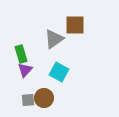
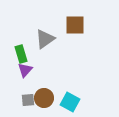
gray triangle: moved 9 px left
cyan square: moved 11 px right, 30 px down
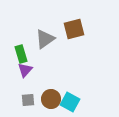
brown square: moved 1 px left, 4 px down; rotated 15 degrees counterclockwise
brown circle: moved 7 px right, 1 px down
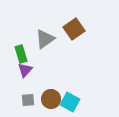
brown square: rotated 20 degrees counterclockwise
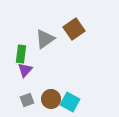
green rectangle: rotated 24 degrees clockwise
gray square: moved 1 px left; rotated 16 degrees counterclockwise
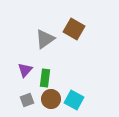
brown square: rotated 25 degrees counterclockwise
green rectangle: moved 24 px right, 24 px down
cyan square: moved 4 px right, 2 px up
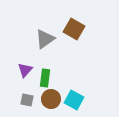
gray square: rotated 32 degrees clockwise
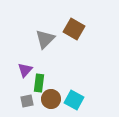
gray triangle: rotated 10 degrees counterclockwise
green rectangle: moved 6 px left, 5 px down
gray square: moved 1 px down; rotated 24 degrees counterclockwise
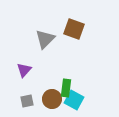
brown square: rotated 10 degrees counterclockwise
purple triangle: moved 1 px left
green rectangle: moved 27 px right, 5 px down
brown circle: moved 1 px right
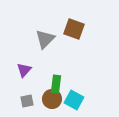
green rectangle: moved 10 px left, 4 px up
